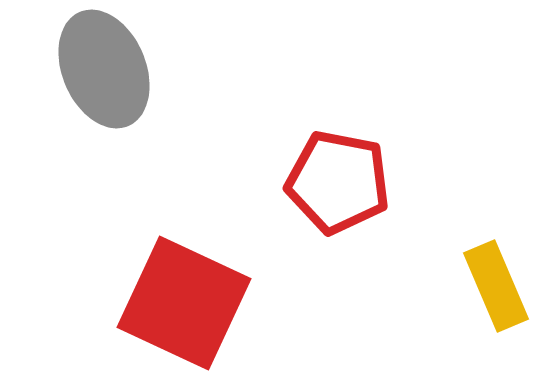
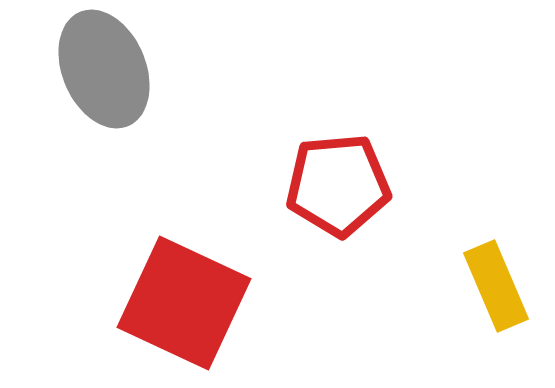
red pentagon: moved 3 px down; rotated 16 degrees counterclockwise
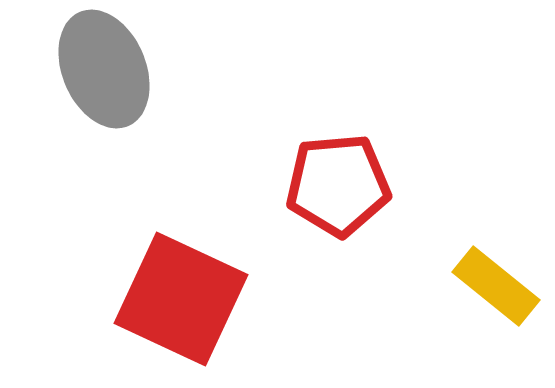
yellow rectangle: rotated 28 degrees counterclockwise
red square: moved 3 px left, 4 px up
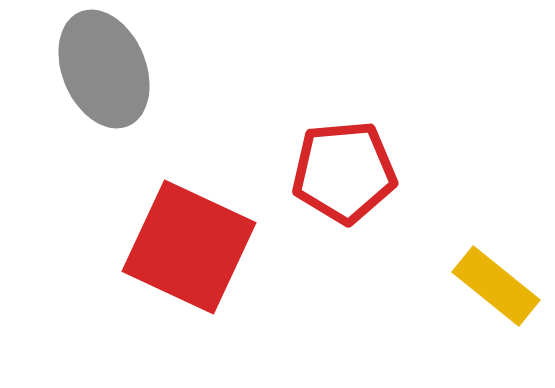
red pentagon: moved 6 px right, 13 px up
red square: moved 8 px right, 52 px up
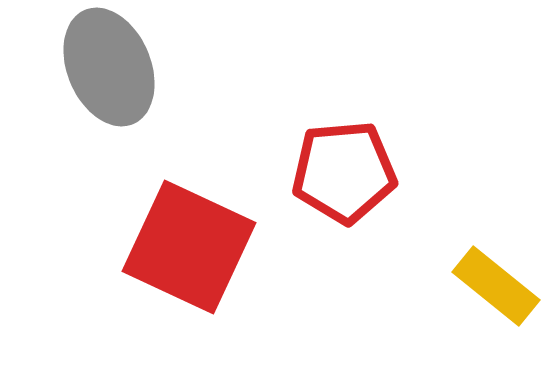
gray ellipse: moved 5 px right, 2 px up
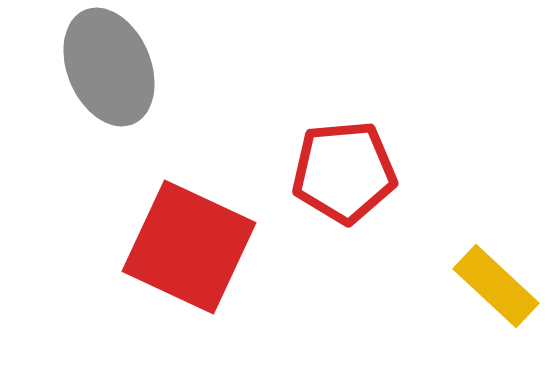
yellow rectangle: rotated 4 degrees clockwise
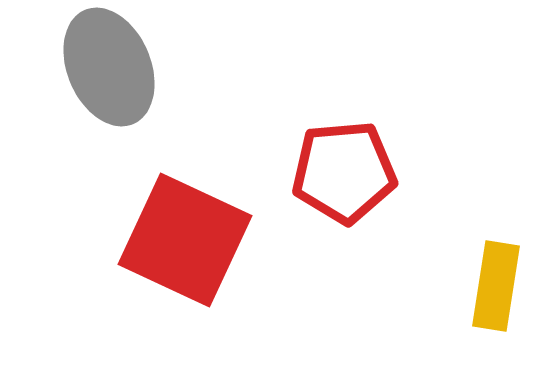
red square: moved 4 px left, 7 px up
yellow rectangle: rotated 56 degrees clockwise
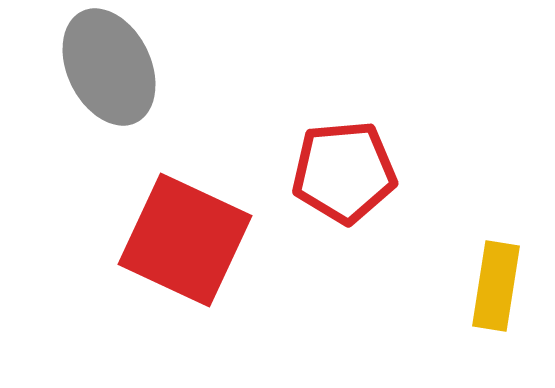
gray ellipse: rotated 3 degrees counterclockwise
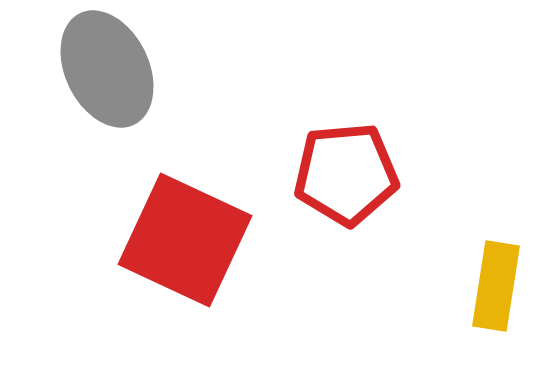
gray ellipse: moved 2 px left, 2 px down
red pentagon: moved 2 px right, 2 px down
